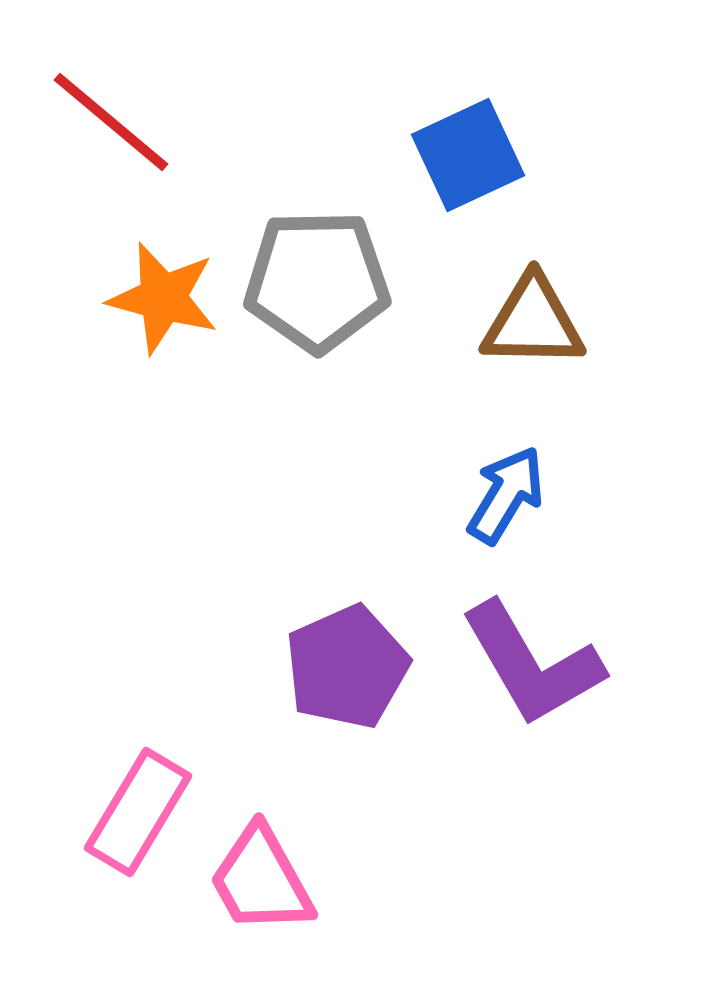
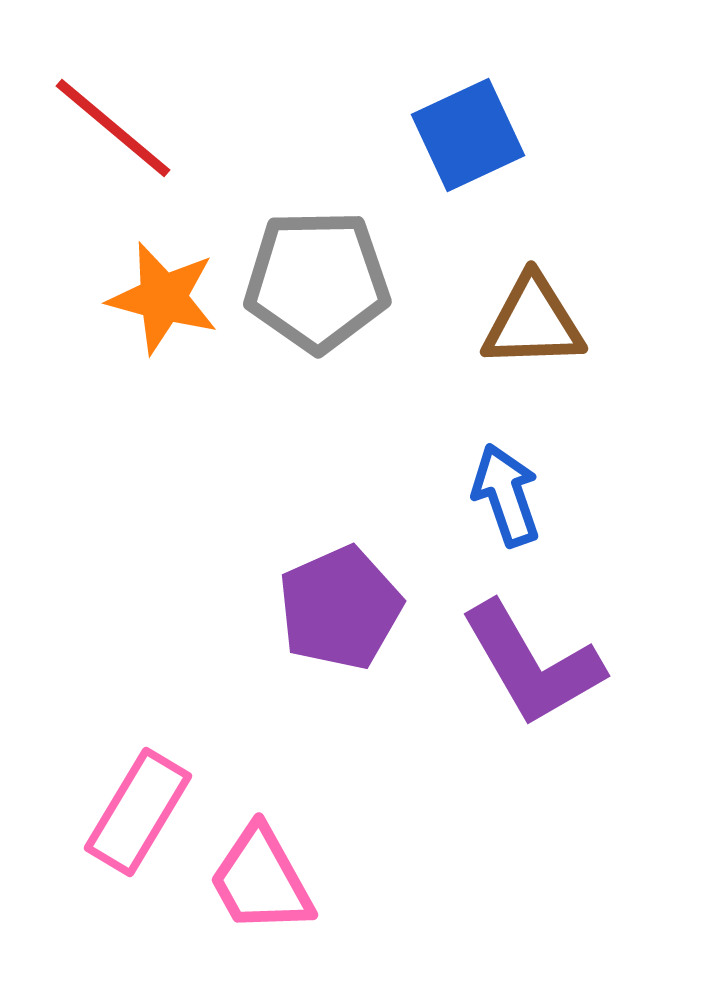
red line: moved 2 px right, 6 px down
blue square: moved 20 px up
brown triangle: rotated 3 degrees counterclockwise
blue arrow: rotated 50 degrees counterclockwise
purple pentagon: moved 7 px left, 59 px up
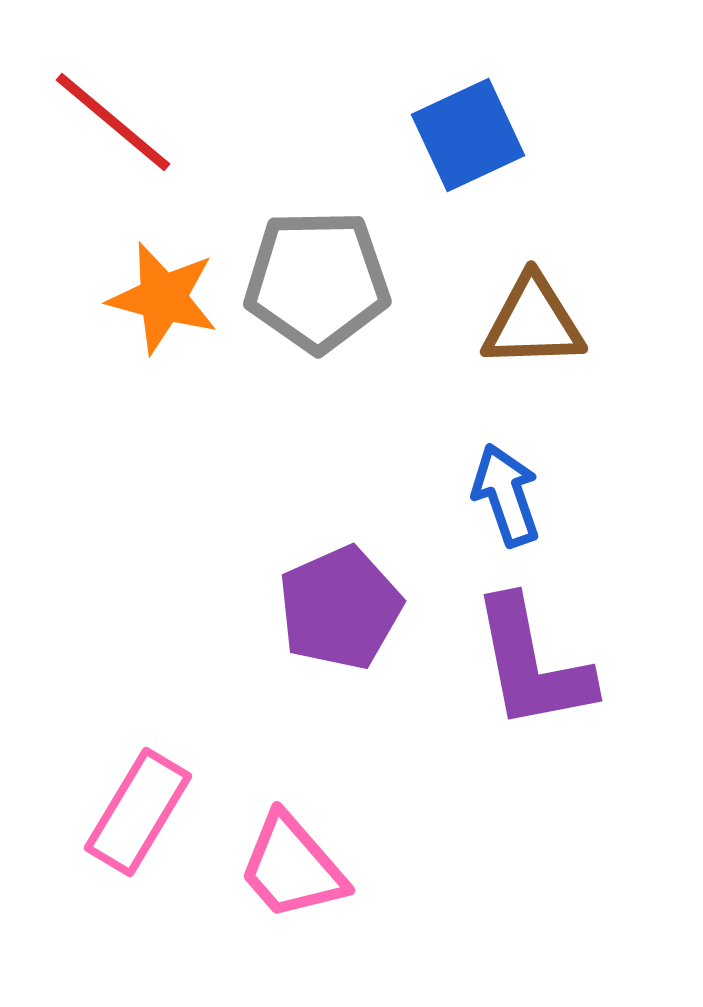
red line: moved 6 px up
purple L-shape: rotated 19 degrees clockwise
pink trapezoid: moved 31 px right, 13 px up; rotated 12 degrees counterclockwise
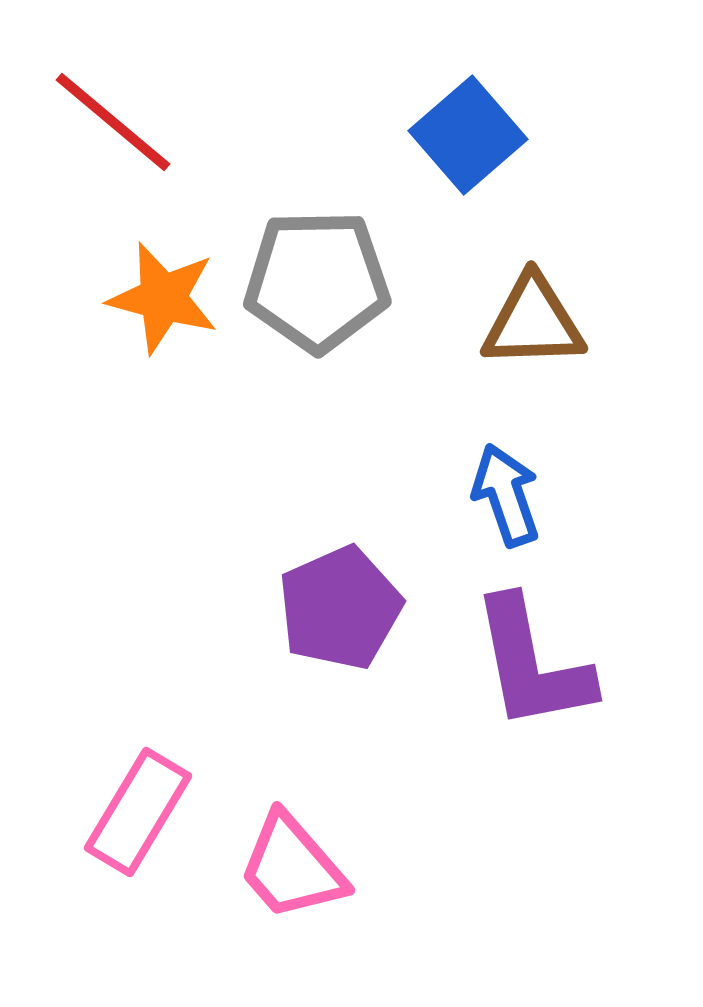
blue square: rotated 16 degrees counterclockwise
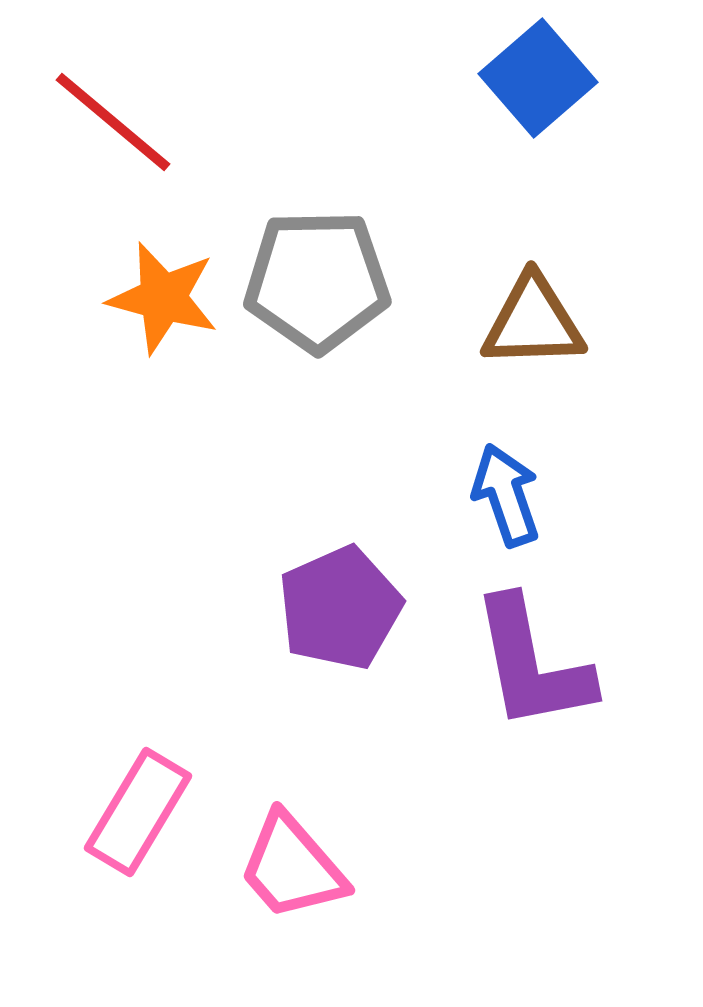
blue square: moved 70 px right, 57 px up
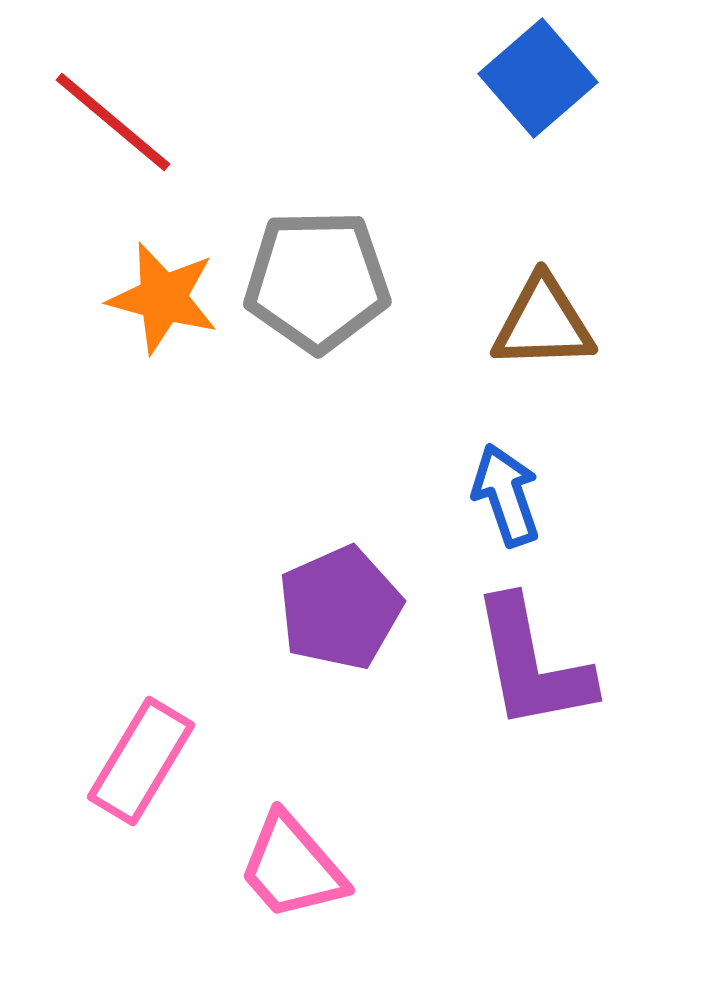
brown triangle: moved 10 px right, 1 px down
pink rectangle: moved 3 px right, 51 px up
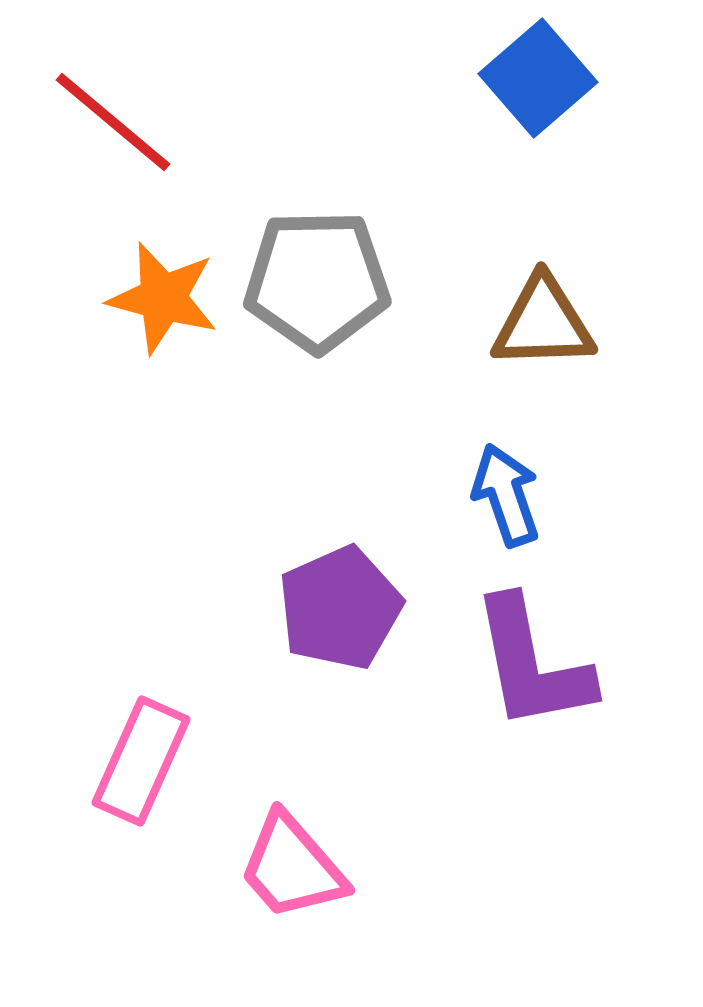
pink rectangle: rotated 7 degrees counterclockwise
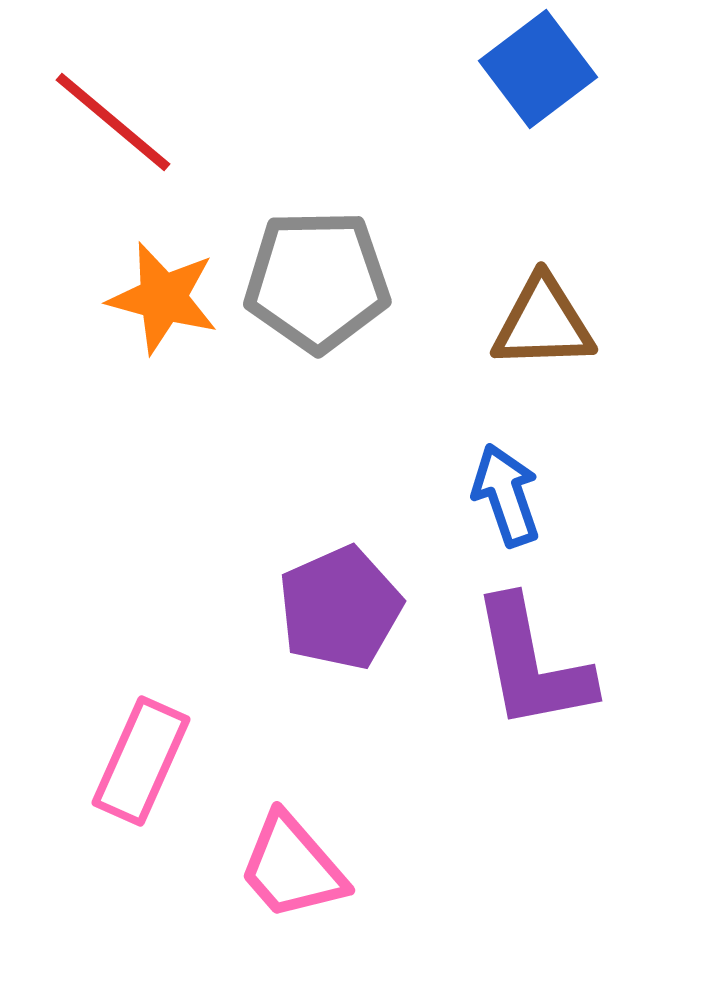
blue square: moved 9 px up; rotated 4 degrees clockwise
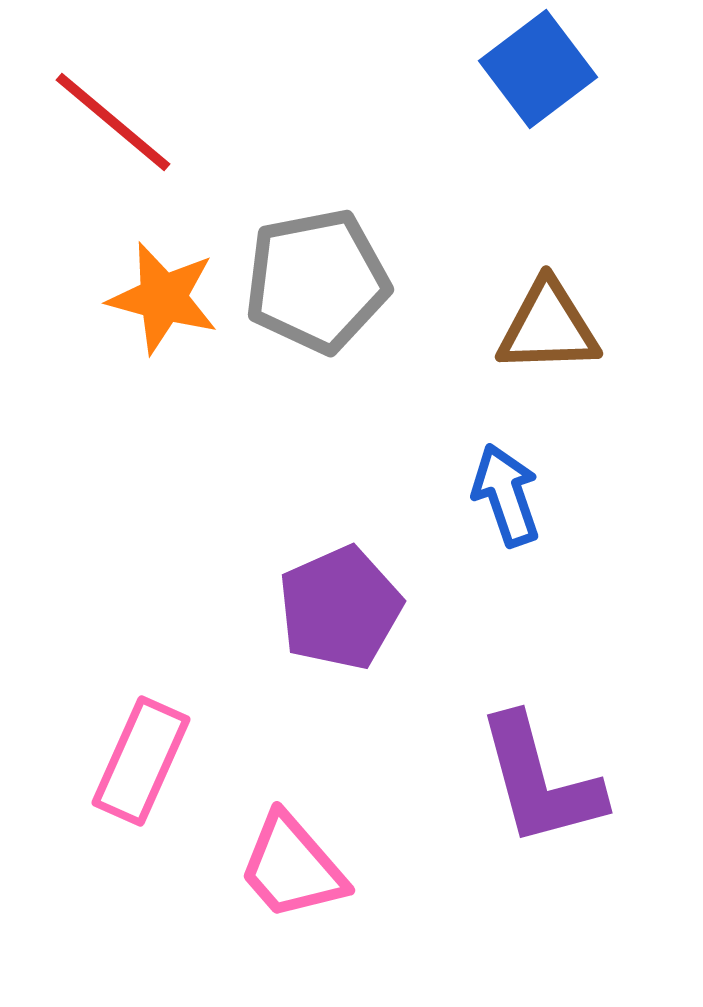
gray pentagon: rotated 10 degrees counterclockwise
brown triangle: moved 5 px right, 4 px down
purple L-shape: moved 8 px right, 117 px down; rotated 4 degrees counterclockwise
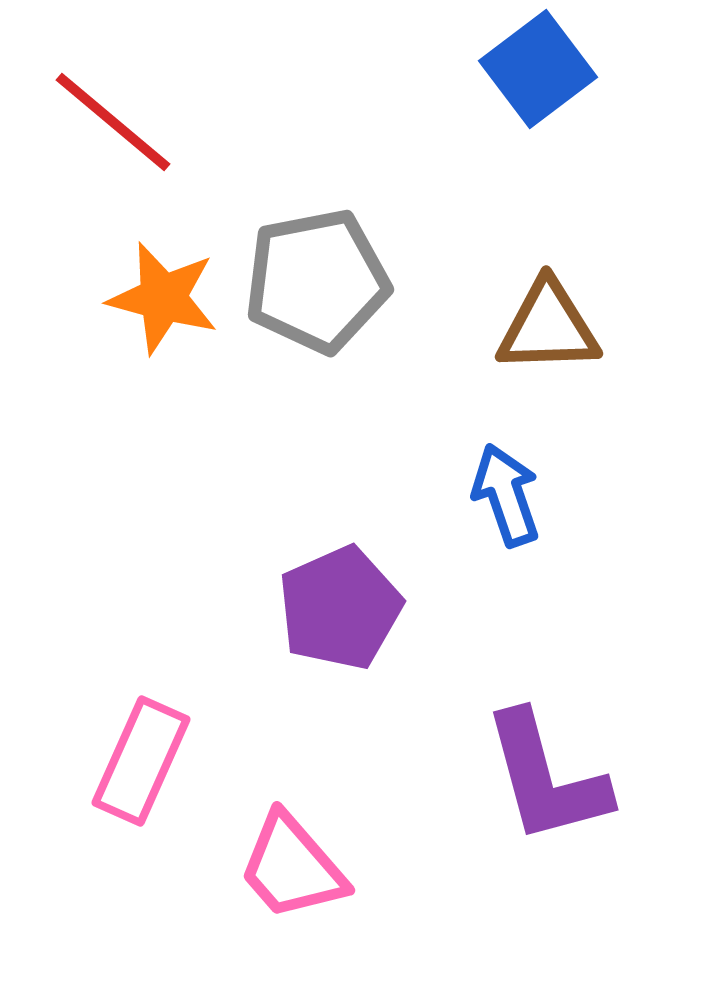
purple L-shape: moved 6 px right, 3 px up
